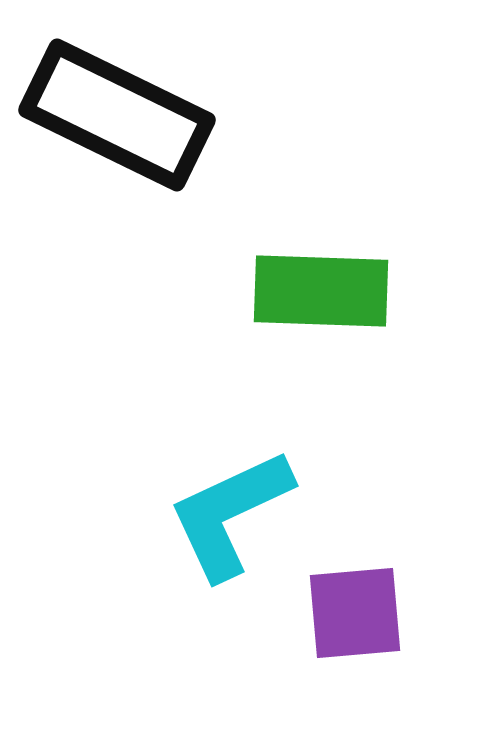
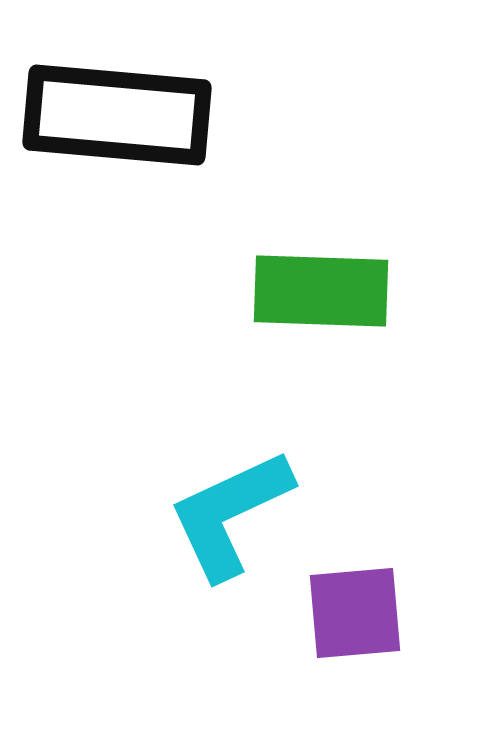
black rectangle: rotated 21 degrees counterclockwise
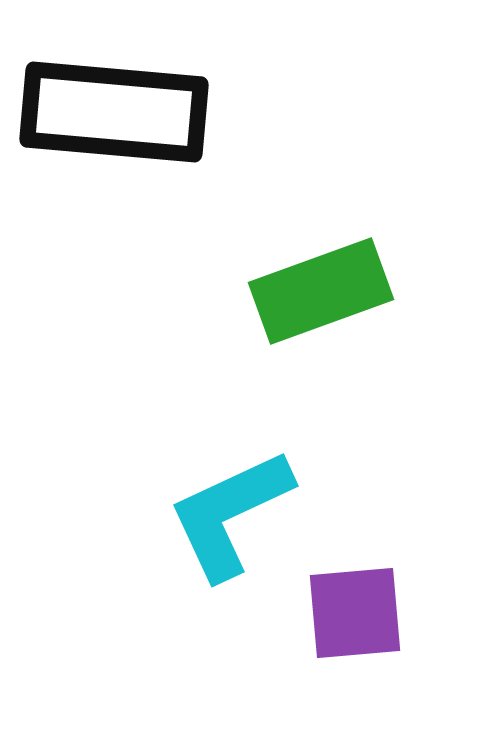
black rectangle: moved 3 px left, 3 px up
green rectangle: rotated 22 degrees counterclockwise
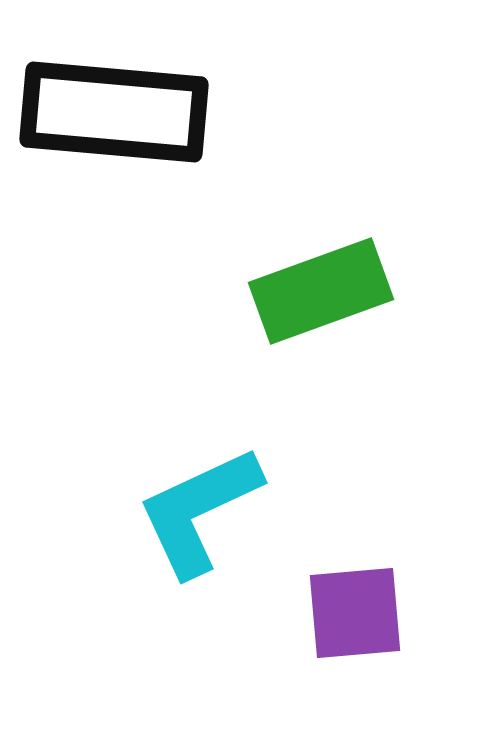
cyan L-shape: moved 31 px left, 3 px up
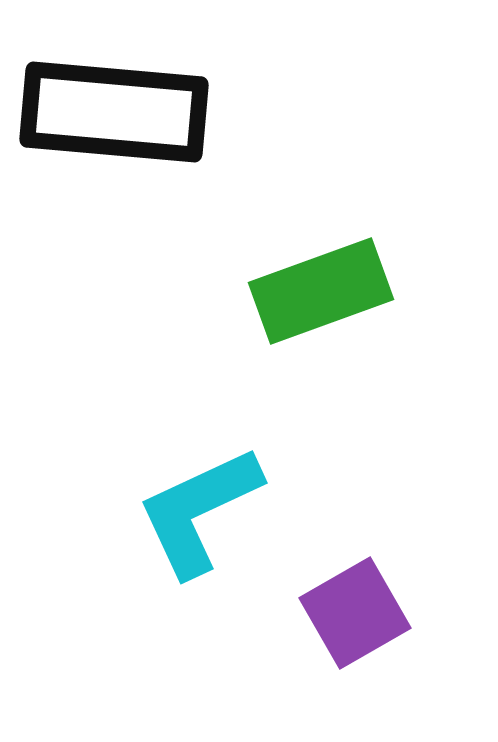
purple square: rotated 25 degrees counterclockwise
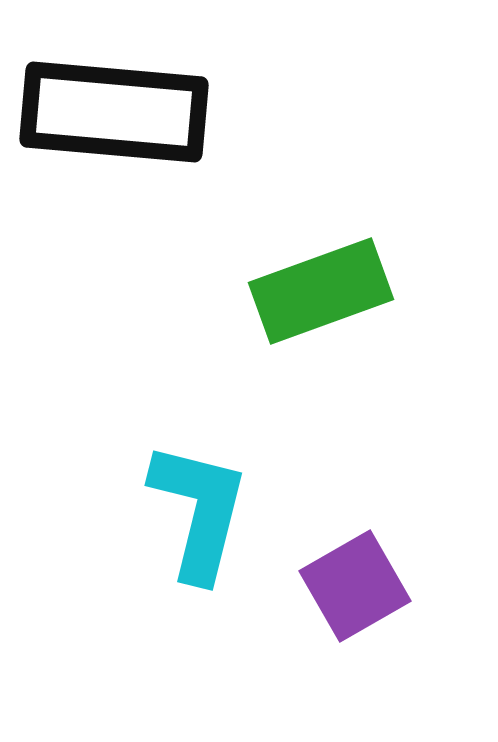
cyan L-shape: rotated 129 degrees clockwise
purple square: moved 27 px up
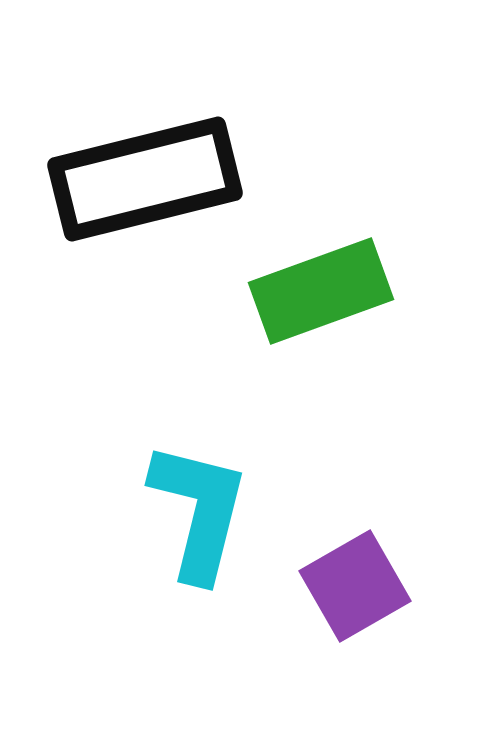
black rectangle: moved 31 px right, 67 px down; rotated 19 degrees counterclockwise
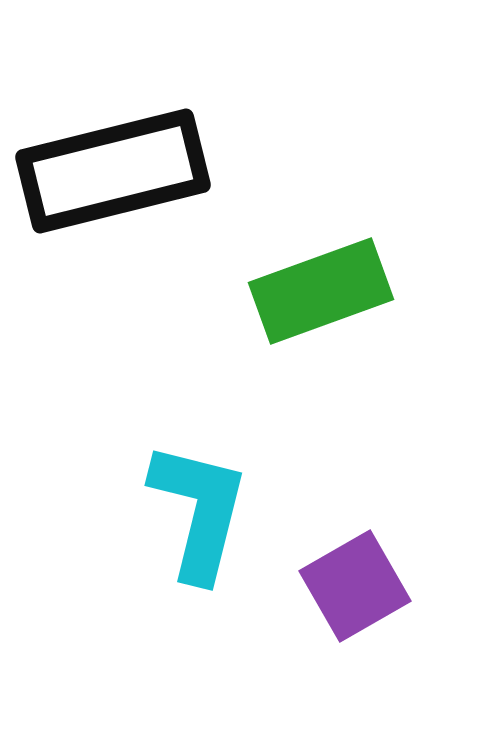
black rectangle: moved 32 px left, 8 px up
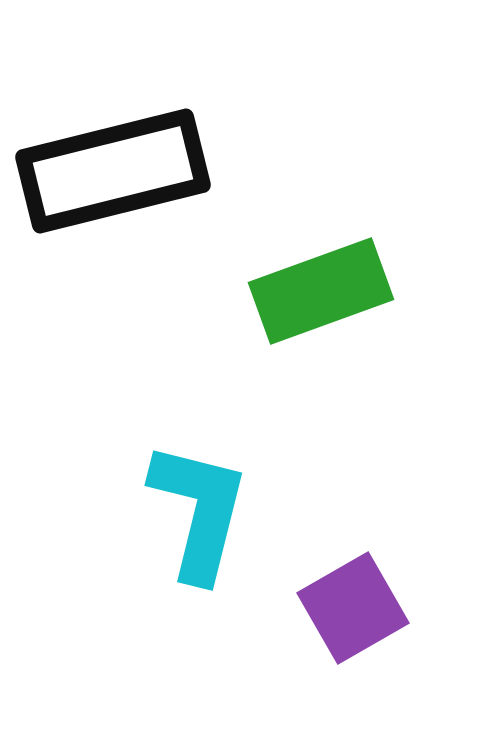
purple square: moved 2 px left, 22 px down
